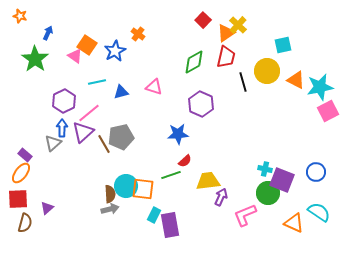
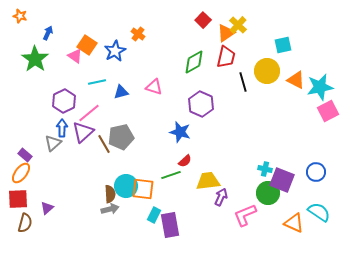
blue star at (178, 134): moved 2 px right, 2 px up; rotated 20 degrees clockwise
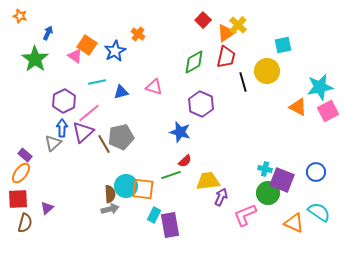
orange triangle at (296, 80): moved 2 px right, 27 px down
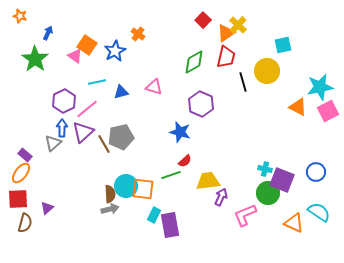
pink line at (89, 113): moved 2 px left, 4 px up
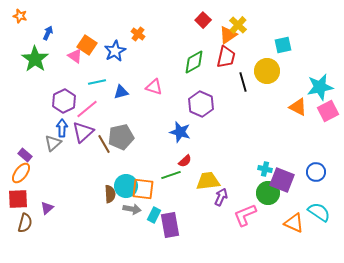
orange triangle at (226, 33): moved 2 px right, 2 px down
gray arrow at (110, 209): moved 22 px right; rotated 24 degrees clockwise
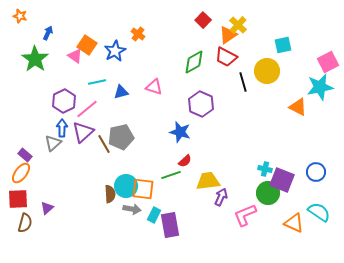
red trapezoid at (226, 57): rotated 105 degrees clockwise
pink square at (328, 111): moved 49 px up
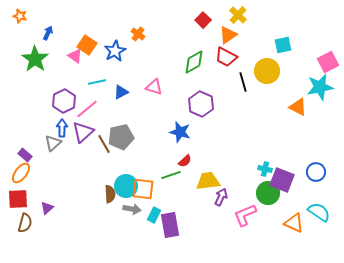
yellow cross at (238, 25): moved 10 px up
blue triangle at (121, 92): rotated 14 degrees counterclockwise
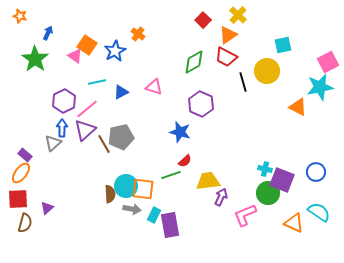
purple triangle at (83, 132): moved 2 px right, 2 px up
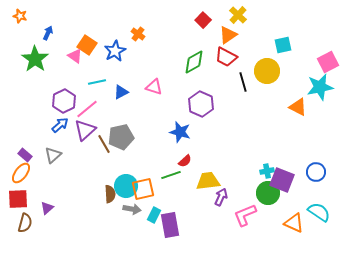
blue arrow at (62, 128): moved 2 px left, 3 px up; rotated 48 degrees clockwise
gray triangle at (53, 143): moved 12 px down
cyan cross at (265, 169): moved 2 px right, 2 px down; rotated 24 degrees counterclockwise
orange square at (143, 189): rotated 20 degrees counterclockwise
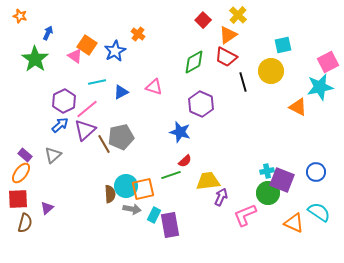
yellow circle at (267, 71): moved 4 px right
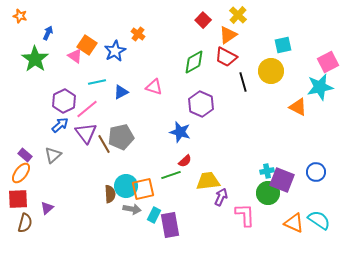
purple triangle at (85, 130): moved 1 px right, 3 px down; rotated 25 degrees counterclockwise
cyan semicircle at (319, 212): moved 8 px down
pink L-shape at (245, 215): rotated 110 degrees clockwise
